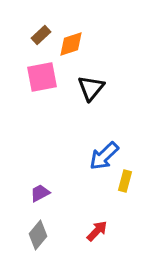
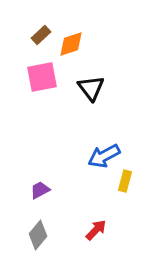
black triangle: rotated 16 degrees counterclockwise
blue arrow: rotated 16 degrees clockwise
purple trapezoid: moved 3 px up
red arrow: moved 1 px left, 1 px up
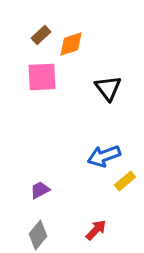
pink square: rotated 8 degrees clockwise
black triangle: moved 17 px right
blue arrow: rotated 8 degrees clockwise
yellow rectangle: rotated 35 degrees clockwise
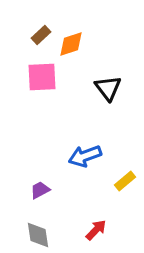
blue arrow: moved 19 px left
gray diamond: rotated 48 degrees counterclockwise
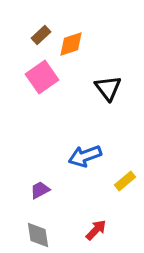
pink square: rotated 32 degrees counterclockwise
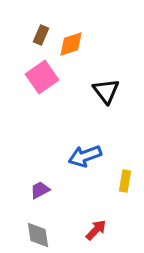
brown rectangle: rotated 24 degrees counterclockwise
black triangle: moved 2 px left, 3 px down
yellow rectangle: rotated 40 degrees counterclockwise
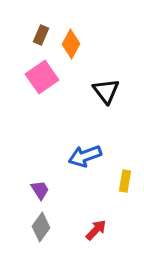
orange diamond: rotated 44 degrees counterclockwise
purple trapezoid: rotated 85 degrees clockwise
gray diamond: moved 3 px right, 8 px up; rotated 44 degrees clockwise
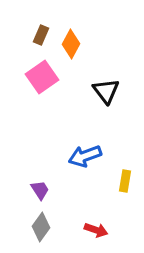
red arrow: rotated 65 degrees clockwise
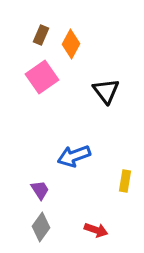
blue arrow: moved 11 px left
